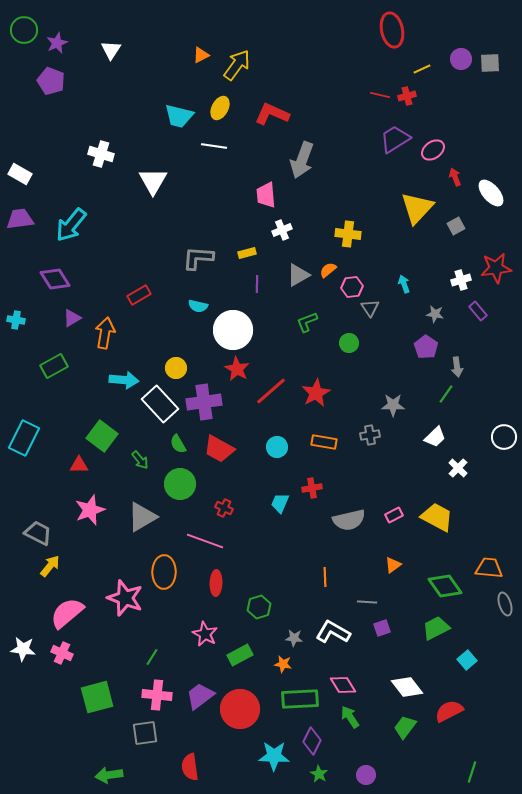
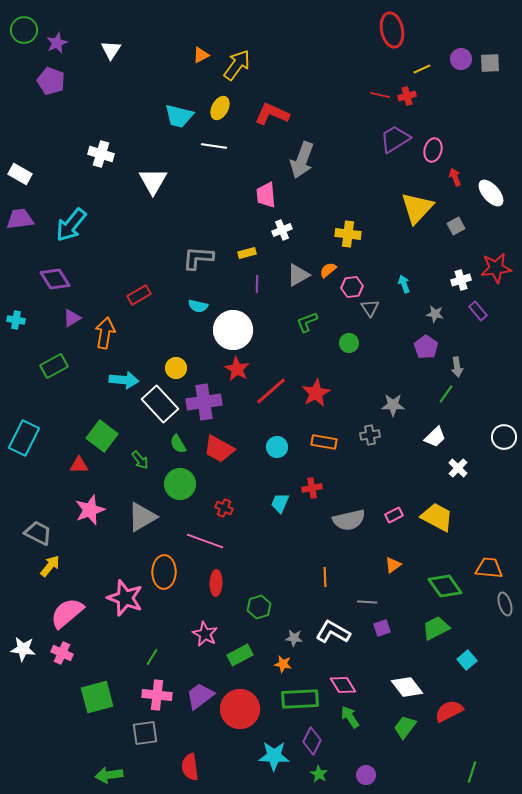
pink ellipse at (433, 150): rotated 40 degrees counterclockwise
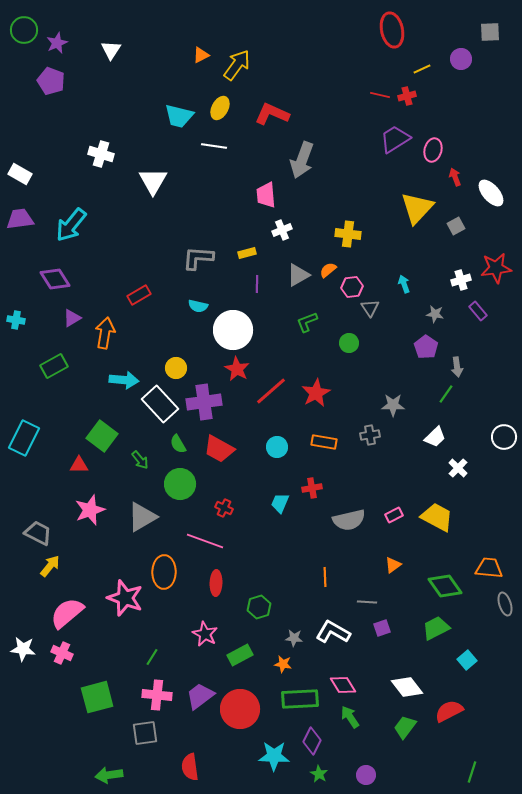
gray square at (490, 63): moved 31 px up
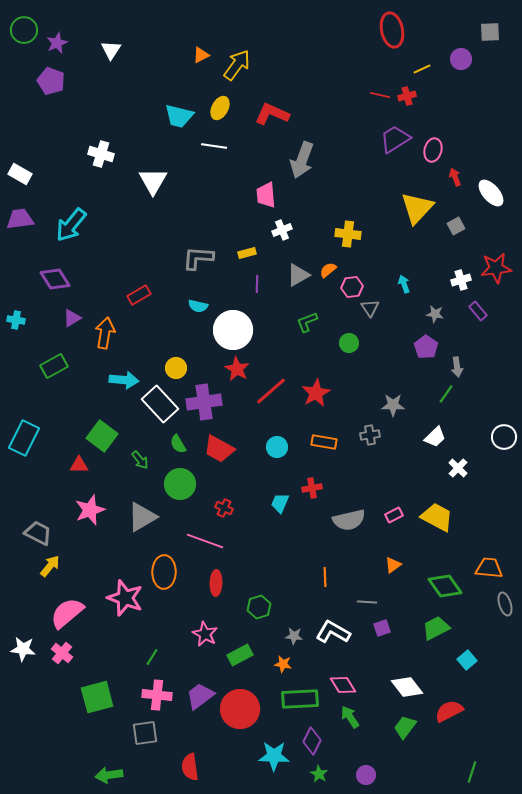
gray star at (294, 638): moved 2 px up
pink cross at (62, 653): rotated 15 degrees clockwise
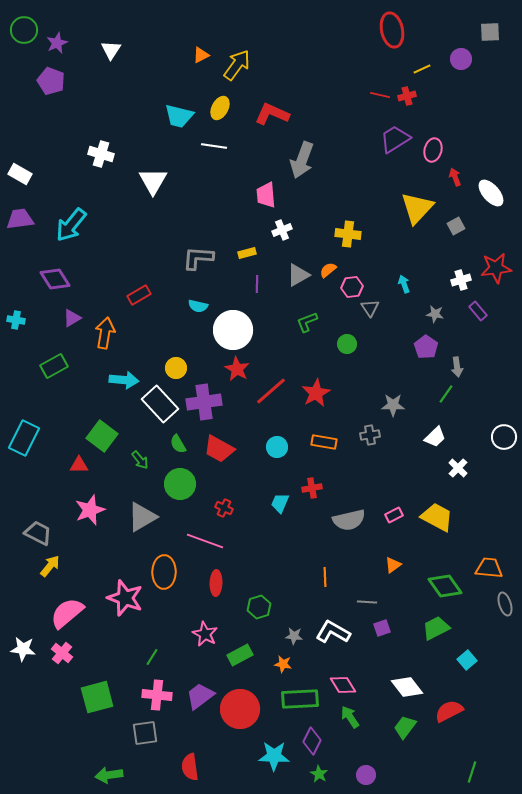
green circle at (349, 343): moved 2 px left, 1 px down
